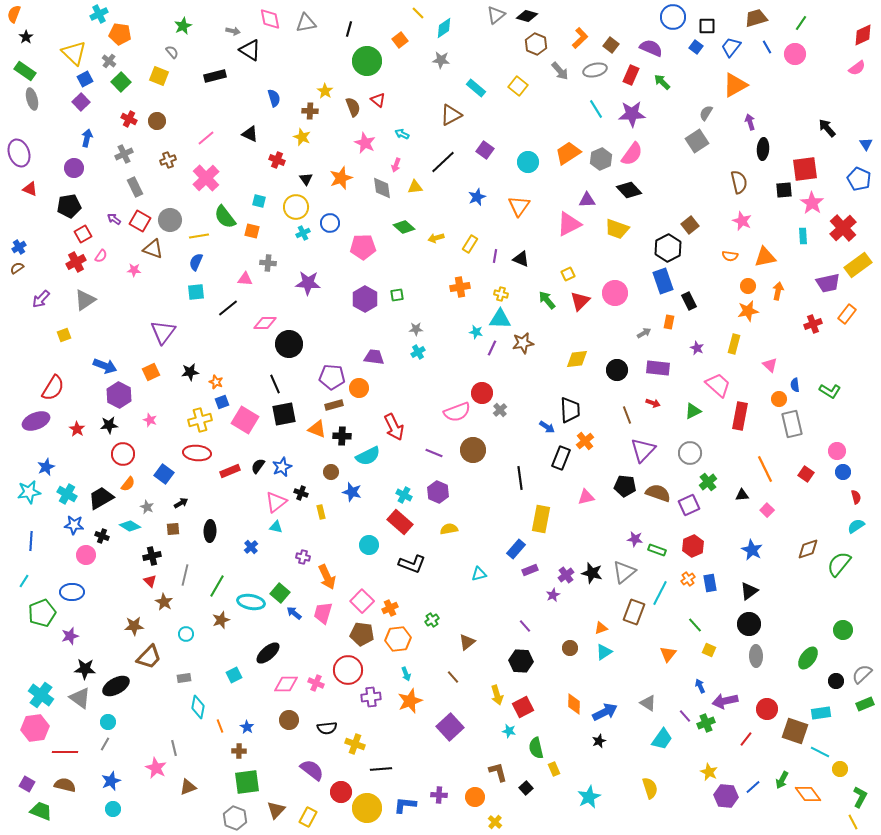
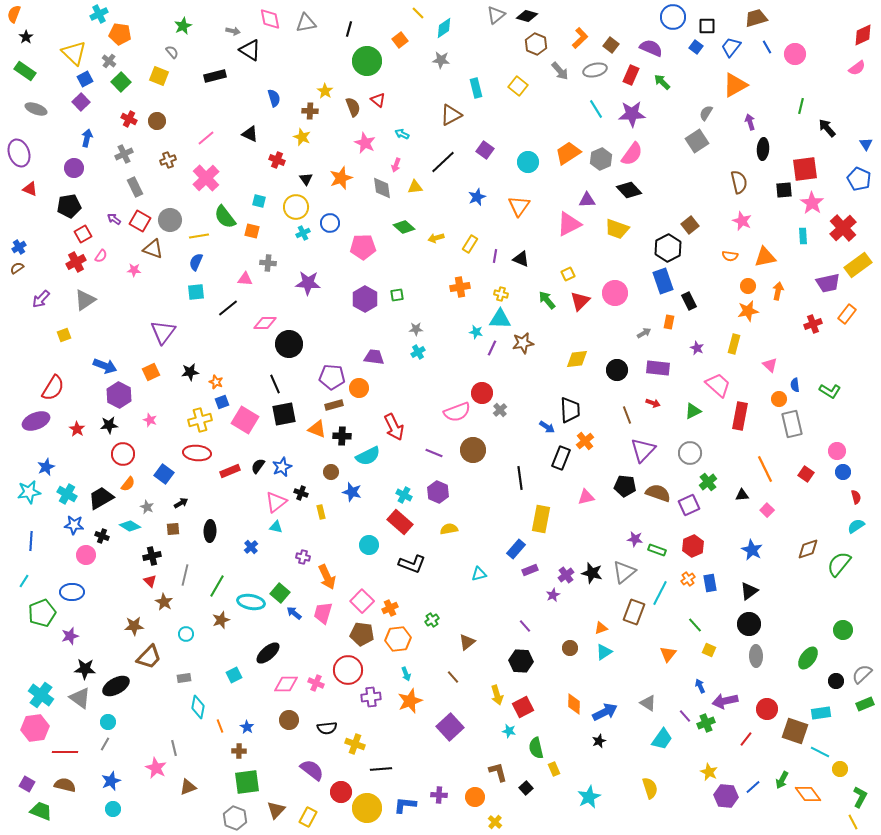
green line at (801, 23): moved 83 px down; rotated 21 degrees counterclockwise
cyan rectangle at (476, 88): rotated 36 degrees clockwise
gray ellipse at (32, 99): moved 4 px right, 10 px down; rotated 55 degrees counterclockwise
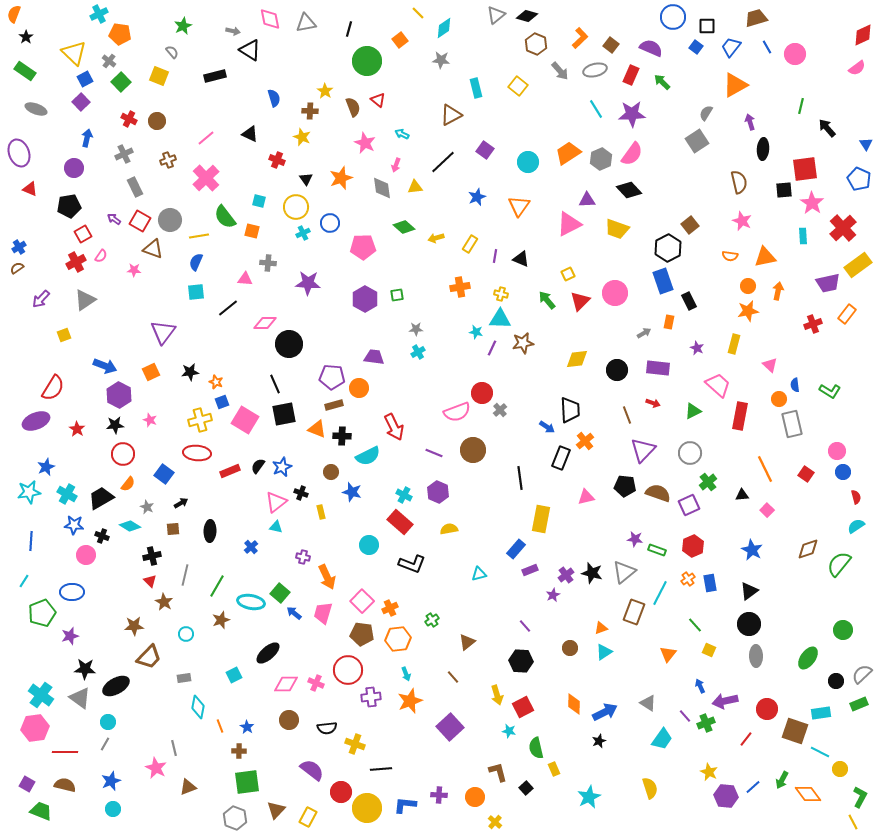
black star at (109, 425): moved 6 px right
green rectangle at (865, 704): moved 6 px left
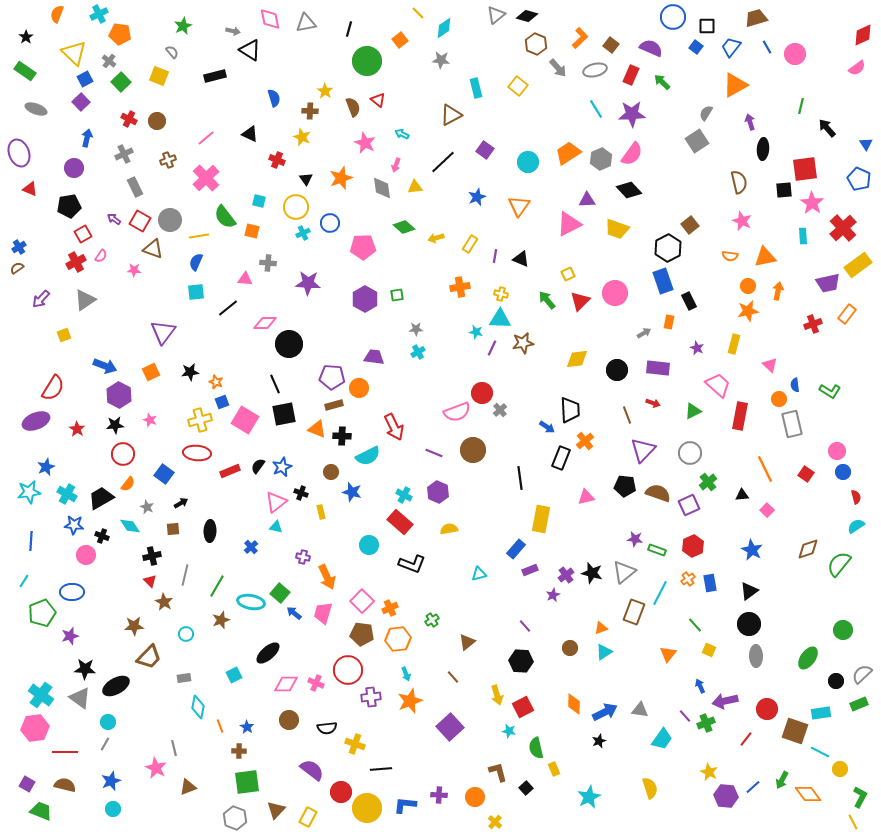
orange semicircle at (14, 14): moved 43 px right
gray arrow at (560, 71): moved 2 px left, 3 px up
cyan diamond at (130, 526): rotated 25 degrees clockwise
gray triangle at (648, 703): moved 8 px left, 7 px down; rotated 24 degrees counterclockwise
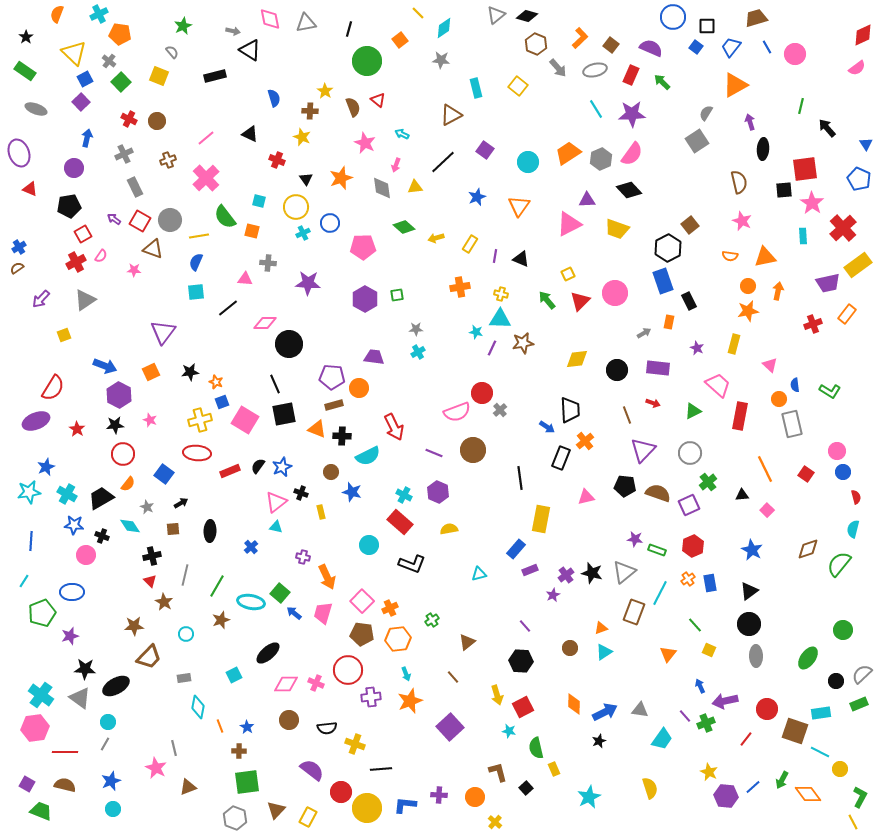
cyan semicircle at (856, 526): moved 3 px left, 3 px down; rotated 42 degrees counterclockwise
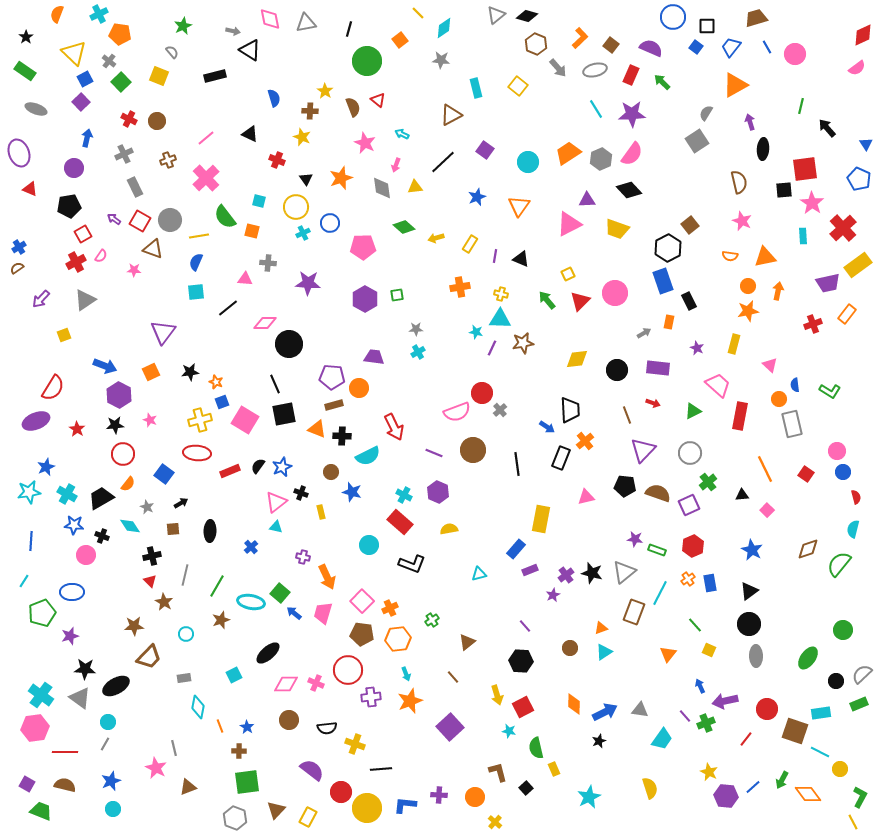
black line at (520, 478): moved 3 px left, 14 px up
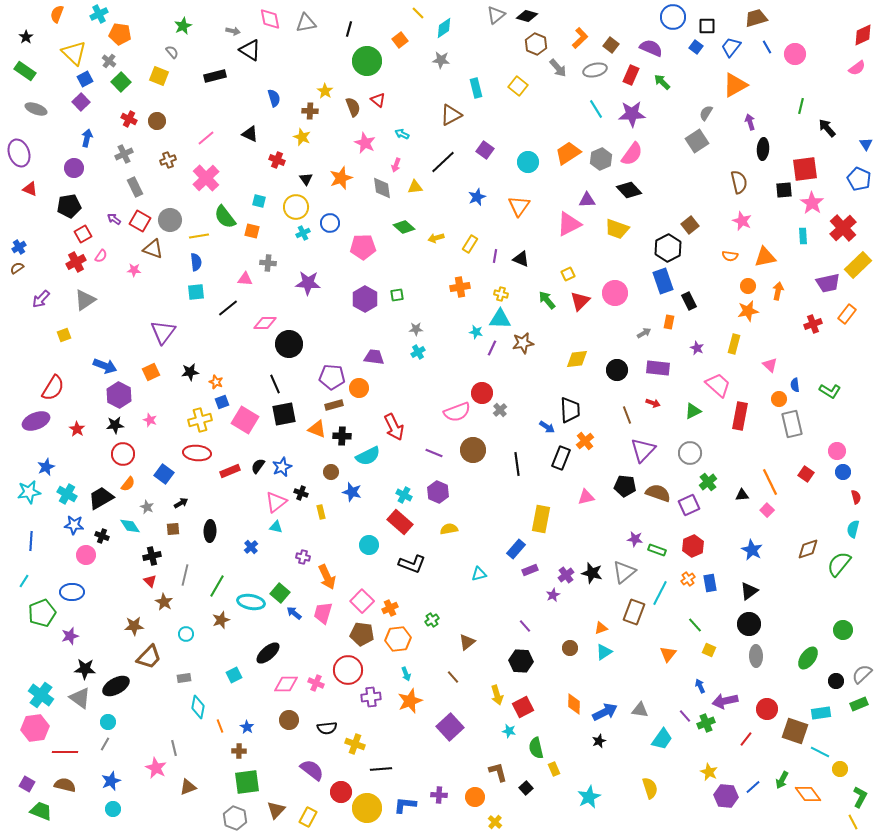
blue semicircle at (196, 262): rotated 150 degrees clockwise
yellow rectangle at (858, 265): rotated 8 degrees counterclockwise
orange line at (765, 469): moved 5 px right, 13 px down
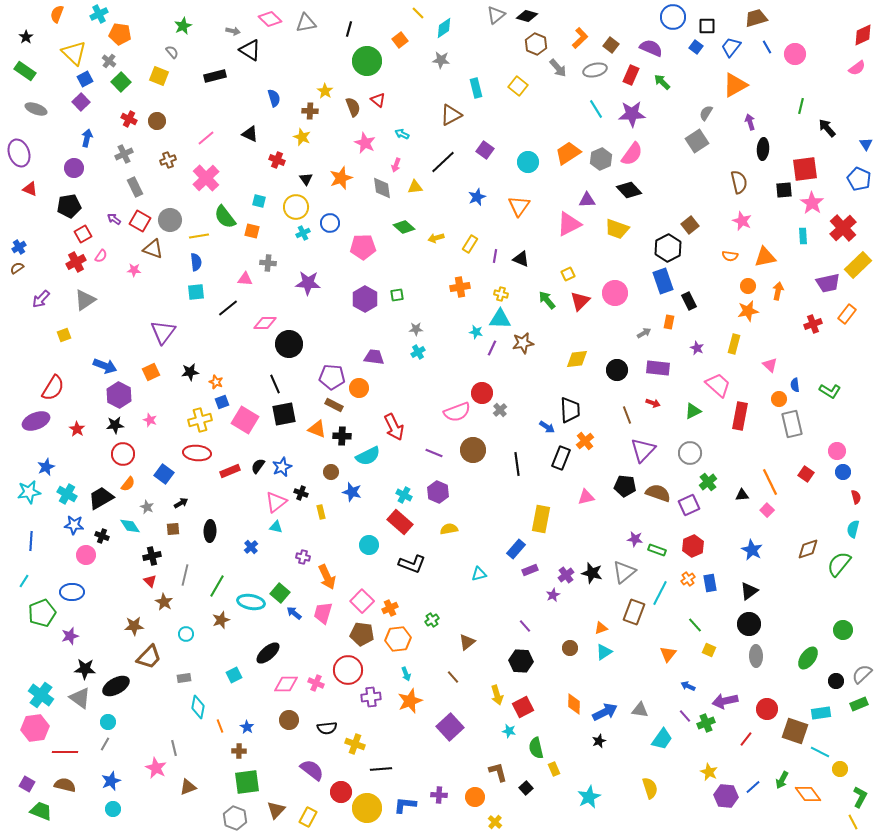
pink diamond at (270, 19): rotated 35 degrees counterclockwise
brown rectangle at (334, 405): rotated 42 degrees clockwise
blue arrow at (700, 686): moved 12 px left; rotated 40 degrees counterclockwise
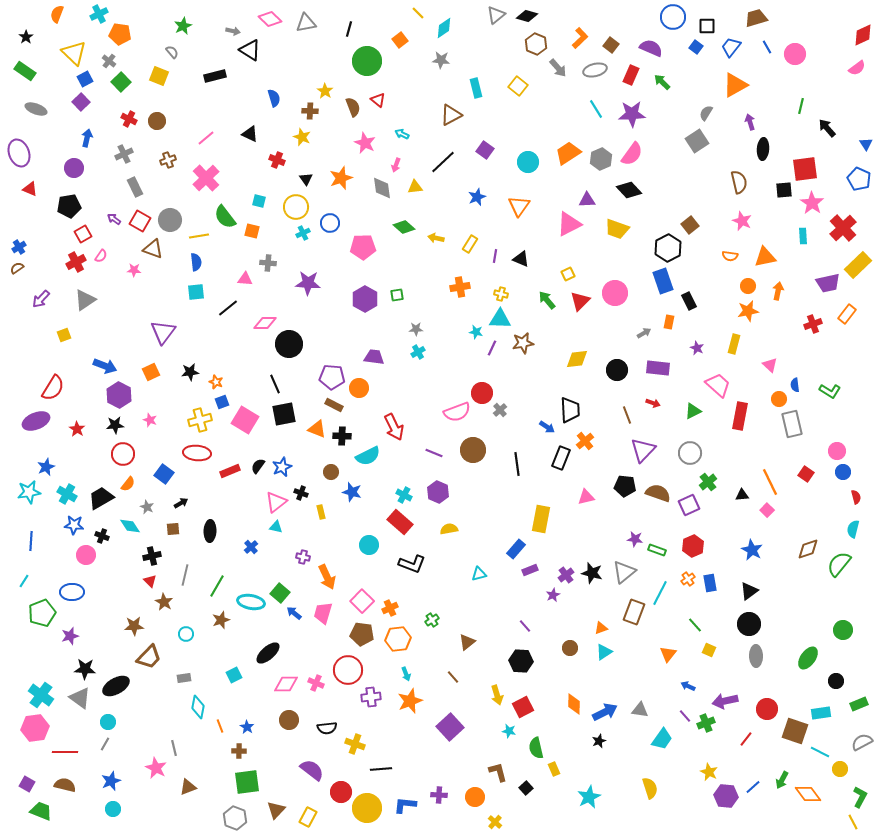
yellow arrow at (436, 238): rotated 28 degrees clockwise
gray semicircle at (862, 674): moved 68 px down; rotated 15 degrees clockwise
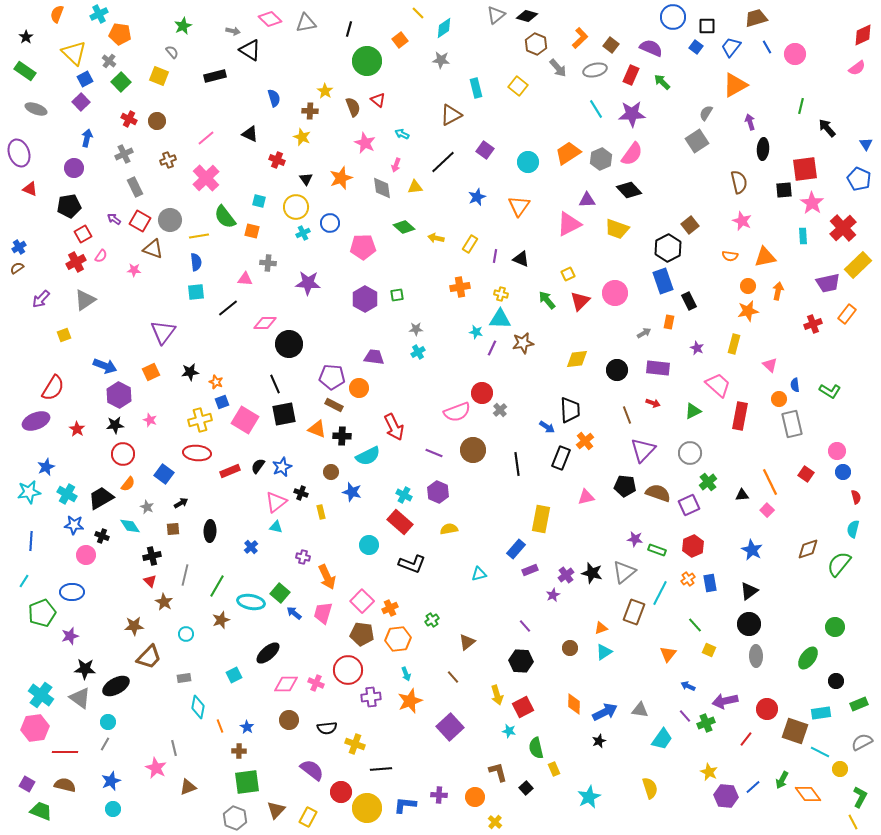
green circle at (843, 630): moved 8 px left, 3 px up
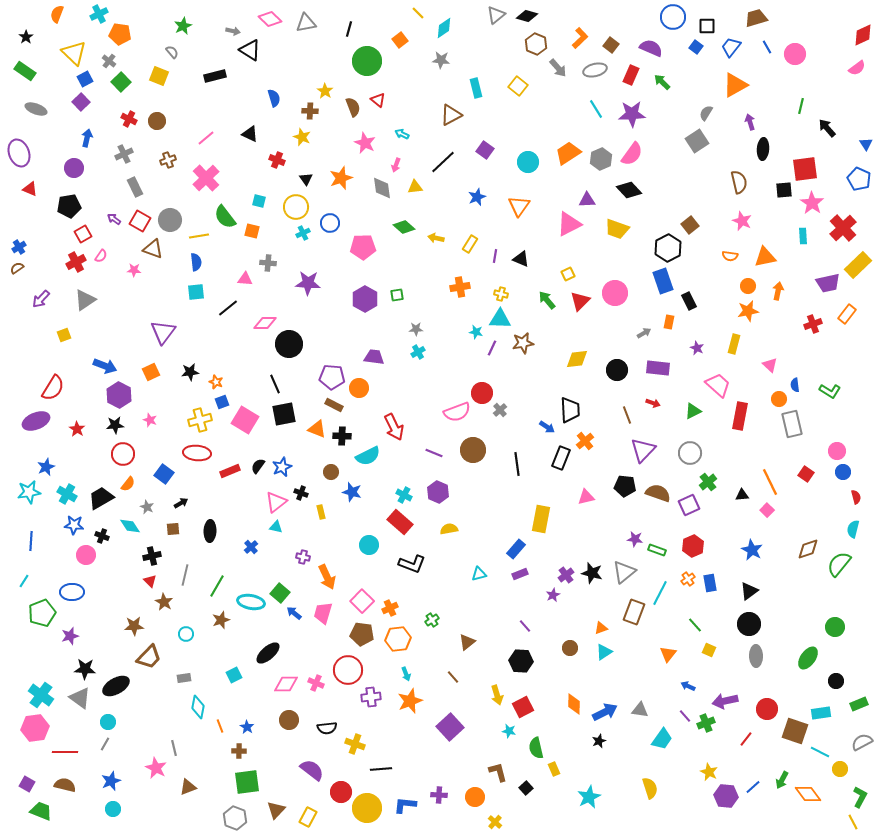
purple rectangle at (530, 570): moved 10 px left, 4 px down
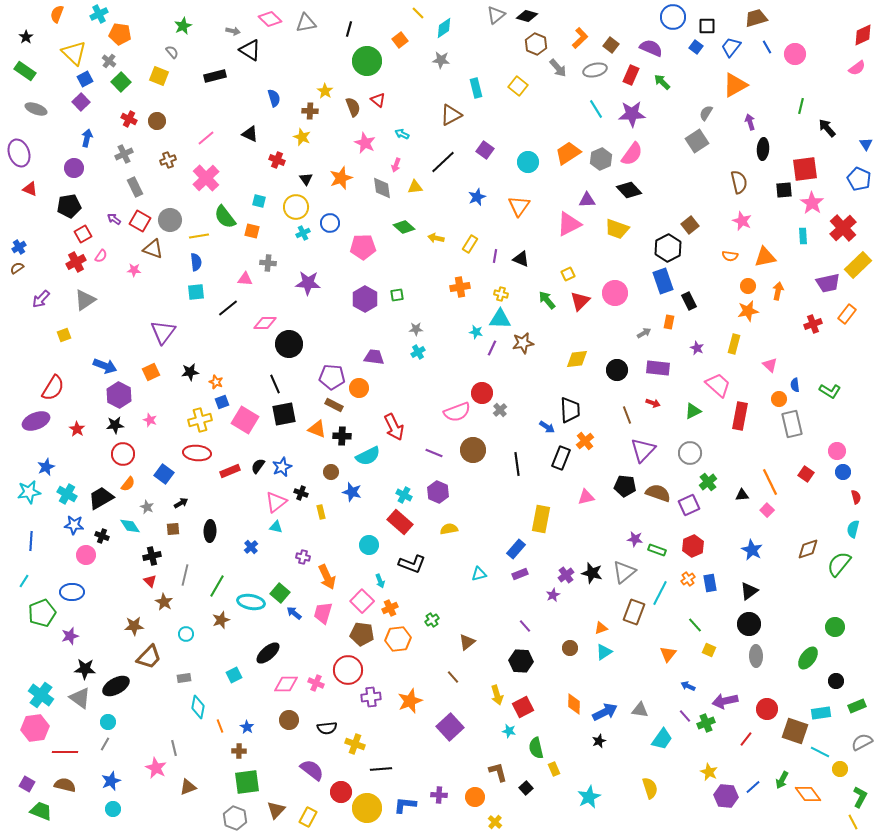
cyan arrow at (406, 674): moved 26 px left, 93 px up
green rectangle at (859, 704): moved 2 px left, 2 px down
